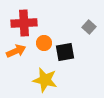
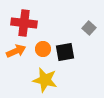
red cross: rotated 10 degrees clockwise
gray square: moved 1 px down
orange circle: moved 1 px left, 6 px down
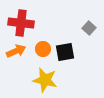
red cross: moved 3 px left
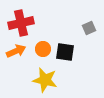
red cross: rotated 20 degrees counterclockwise
gray square: rotated 24 degrees clockwise
black square: rotated 18 degrees clockwise
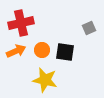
orange circle: moved 1 px left, 1 px down
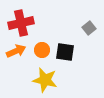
gray square: rotated 16 degrees counterclockwise
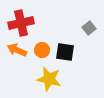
orange arrow: moved 1 px right, 1 px up; rotated 132 degrees counterclockwise
yellow star: moved 4 px right, 1 px up
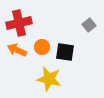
red cross: moved 2 px left
gray square: moved 3 px up
orange circle: moved 3 px up
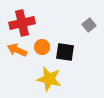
red cross: moved 3 px right
